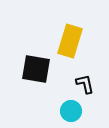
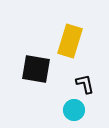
cyan circle: moved 3 px right, 1 px up
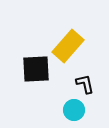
yellow rectangle: moved 2 px left, 5 px down; rotated 24 degrees clockwise
black square: rotated 12 degrees counterclockwise
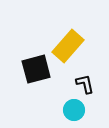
black square: rotated 12 degrees counterclockwise
